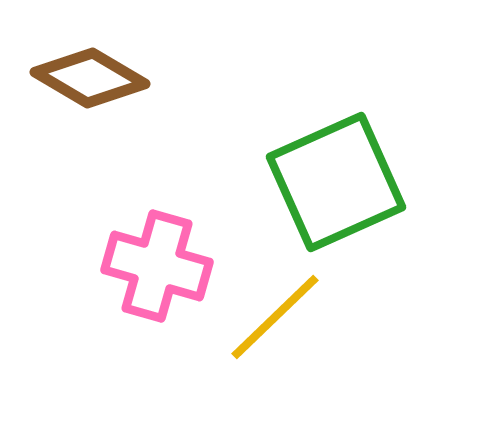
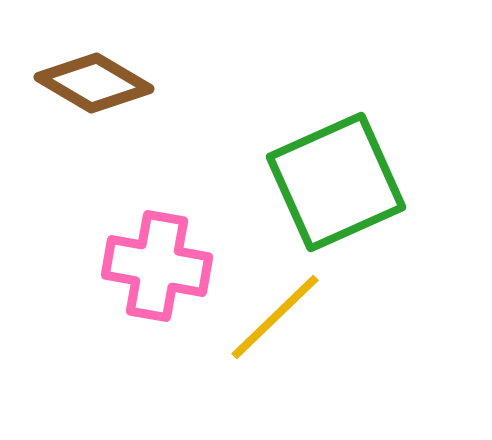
brown diamond: moved 4 px right, 5 px down
pink cross: rotated 6 degrees counterclockwise
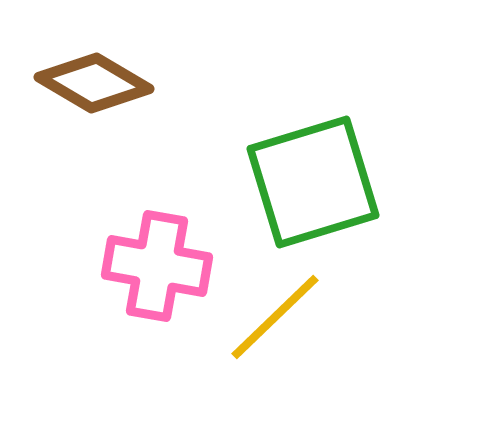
green square: moved 23 px left; rotated 7 degrees clockwise
